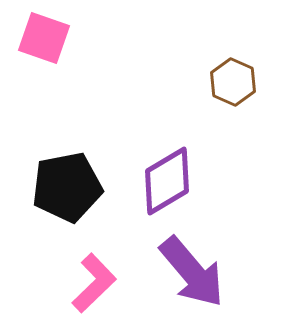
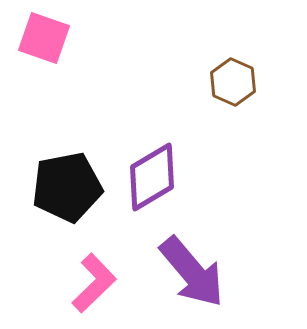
purple diamond: moved 15 px left, 4 px up
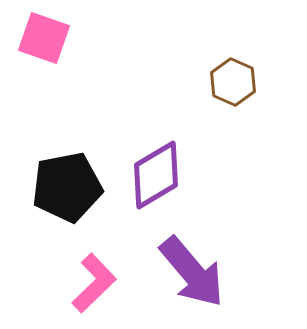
purple diamond: moved 4 px right, 2 px up
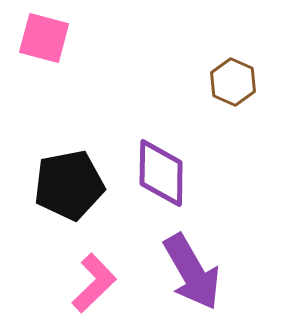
pink square: rotated 4 degrees counterclockwise
purple diamond: moved 5 px right, 2 px up; rotated 58 degrees counterclockwise
black pentagon: moved 2 px right, 2 px up
purple arrow: rotated 10 degrees clockwise
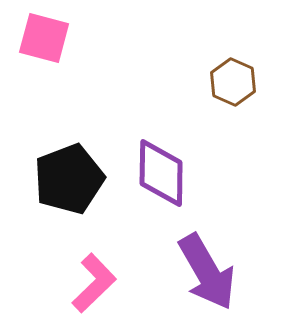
black pentagon: moved 6 px up; rotated 10 degrees counterclockwise
purple arrow: moved 15 px right
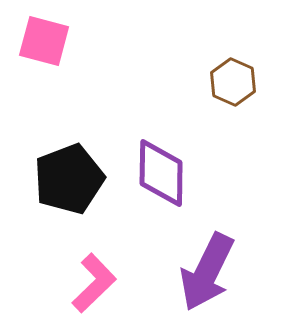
pink square: moved 3 px down
purple arrow: rotated 56 degrees clockwise
